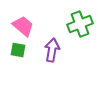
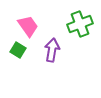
pink trapezoid: moved 5 px right; rotated 15 degrees clockwise
green square: rotated 21 degrees clockwise
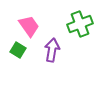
pink trapezoid: moved 1 px right
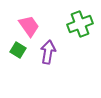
purple arrow: moved 4 px left, 2 px down
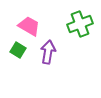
pink trapezoid: rotated 25 degrees counterclockwise
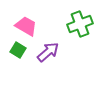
pink trapezoid: moved 3 px left
purple arrow: rotated 40 degrees clockwise
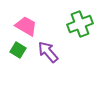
purple arrow: rotated 90 degrees counterclockwise
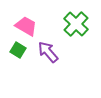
green cross: moved 4 px left; rotated 25 degrees counterclockwise
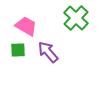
green cross: moved 6 px up
green square: rotated 35 degrees counterclockwise
